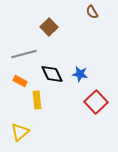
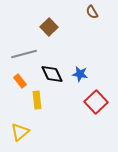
orange rectangle: rotated 24 degrees clockwise
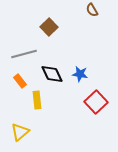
brown semicircle: moved 2 px up
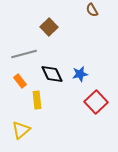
blue star: rotated 21 degrees counterclockwise
yellow triangle: moved 1 px right, 2 px up
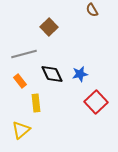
yellow rectangle: moved 1 px left, 3 px down
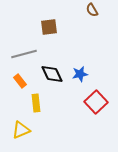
brown square: rotated 36 degrees clockwise
yellow triangle: rotated 18 degrees clockwise
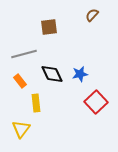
brown semicircle: moved 5 px down; rotated 72 degrees clockwise
yellow triangle: moved 1 px up; rotated 30 degrees counterclockwise
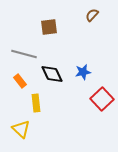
gray line: rotated 30 degrees clockwise
blue star: moved 3 px right, 2 px up
red square: moved 6 px right, 3 px up
yellow triangle: rotated 24 degrees counterclockwise
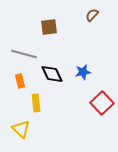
orange rectangle: rotated 24 degrees clockwise
red square: moved 4 px down
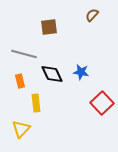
blue star: moved 2 px left; rotated 21 degrees clockwise
yellow triangle: rotated 30 degrees clockwise
